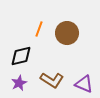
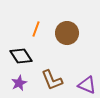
orange line: moved 3 px left
black diamond: rotated 70 degrees clockwise
brown L-shape: rotated 35 degrees clockwise
purple triangle: moved 3 px right, 1 px down
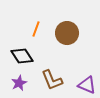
black diamond: moved 1 px right
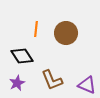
orange line: rotated 14 degrees counterclockwise
brown circle: moved 1 px left
purple star: moved 2 px left
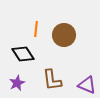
brown circle: moved 2 px left, 2 px down
black diamond: moved 1 px right, 2 px up
brown L-shape: rotated 15 degrees clockwise
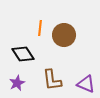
orange line: moved 4 px right, 1 px up
purple triangle: moved 1 px left, 1 px up
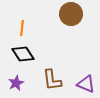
orange line: moved 18 px left
brown circle: moved 7 px right, 21 px up
purple star: moved 1 px left
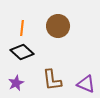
brown circle: moved 13 px left, 12 px down
black diamond: moved 1 px left, 2 px up; rotated 15 degrees counterclockwise
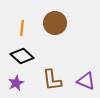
brown circle: moved 3 px left, 3 px up
black diamond: moved 4 px down
purple triangle: moved 3 px up
